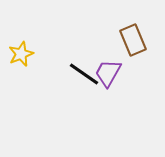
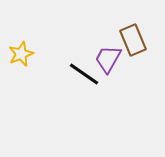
purple trapezoid: moved 14 px up
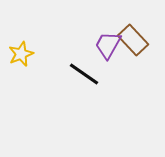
brown rectangle: rotated 20 degrees counterclockwise
purple trapezoid: moved 14 px up
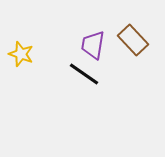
purple trapezoid: moved 15 px left; rotated 20 degrees counterclockwise
yellow star: rotated 30 degrees counterclockwise
